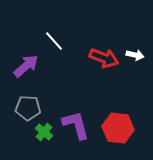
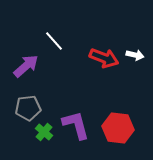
gray pentagon: rotated 10 degrees counterclockwise
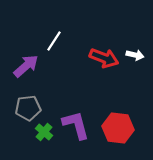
white line: rotated 75 degrees clockwise
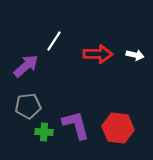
red arrow: moved 6 px left, 4 px up; rotated 20 degrees counterclockwise
gray pentagon: moved 2 px up
green cross: rotated 36 degrees counterclockwise
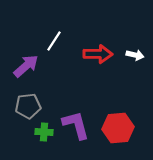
red hexagon: rotated 12 degrees counterclockwise
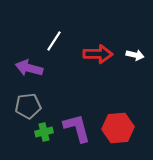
purple arrow: moved 3 px right, 2 px down; rotated 124 degrees counterclockwise
purple L-shape: moved 1 px right, 3 px down
green cross: rotated 18 degrees counterclockwise
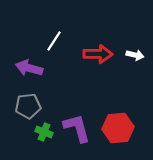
green cross: rotated 36 degrees clockwise
